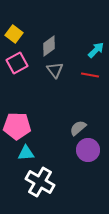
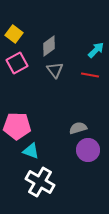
gray semicircle: rotated 24 degrees clockwise
cyan triangle: moved 5 px right, 2 px up; rotated 24 degrees clockwise
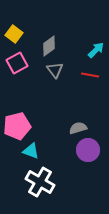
pink pentagon: rotated 16 degrees counterclockwise
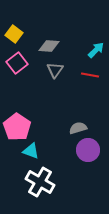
gray diamond: rotated 40 degrees clockwise
pink square: rotated 10 degrees counterclockwise
gray triangle: rotated 12 degrees clockwise
pink pentagon: moved 1 px down; rotated 24 degrees counterclockwise
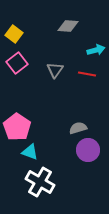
gray diamond: moved 19 px right, 20 px up
cyan arrow: rotated 30 degrees clockwise
red line: moved 3 px left, 1 px up
cyan triangle: moved 1 px left, 1 px down
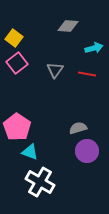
yellow square: moved 4 px down
cyan arrow: moved 2 px left, 2 px up
purple circle: moved 1 px left, 1 px down
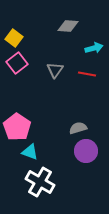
purple circle: moved 1 px left
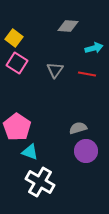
pink square: rotated 20 degrees counterclockwise
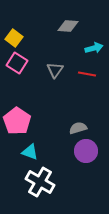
pink pentagon: moved 6 px up
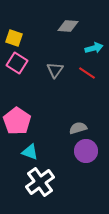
yellow square: rotated 18 degrees counterclockwise
red line: moved 1 px up; rotated 24 degrees clockwise
white cross: rotated 24 degrees clockwise
